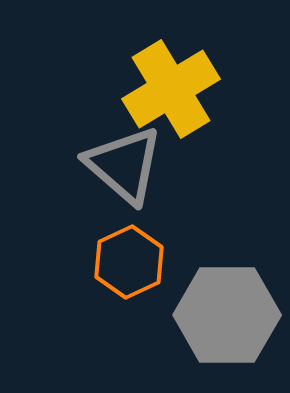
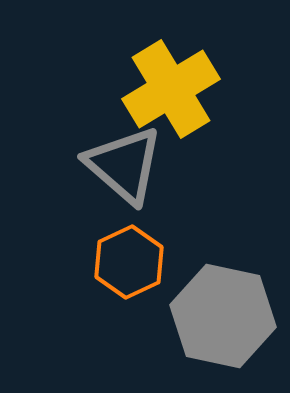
gray hexagon: moved 4 px left, 1 px down; rotated 12 degrees clockwise
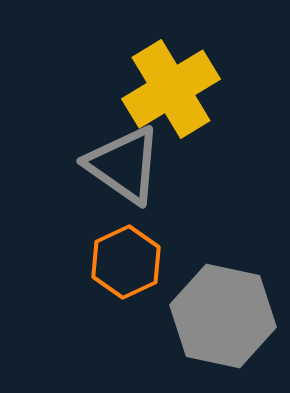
gray triangle: rotated 6 degrees counterclockwise
orange hexagon: moved 3 px left
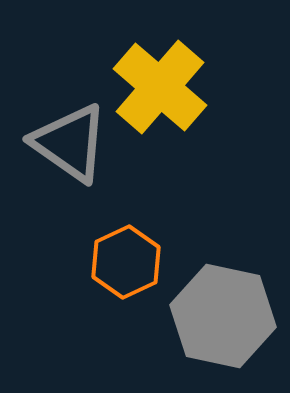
yellow cross: moved 11 px left, 2 px up; rotated 18 degrees counterclockwise
gray triangle: moved 54 px left, 22 px up
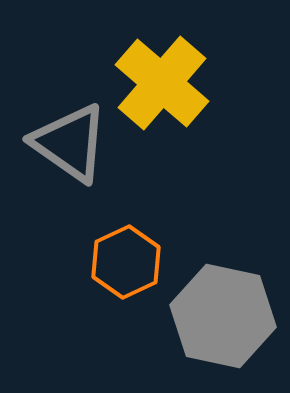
yellow cross: moved 2 px right, 4 px up
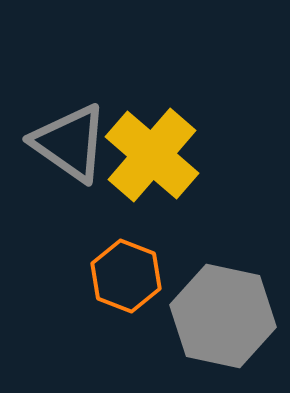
yellow cross: moved 10 px left, 72 px down
orange hexagon: moved 14 px down; rotated 14 degrees counterclockwise
